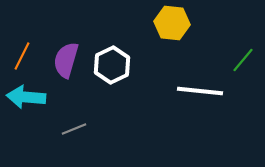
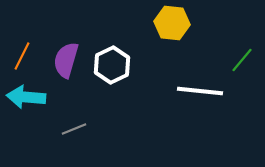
green line: moved 1 px left
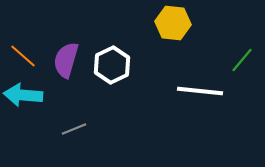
yellow hexagon: moved 1 px right
orange line: moved 1 px right; rotated 76 degrees counterclockwise
cyan arrow: moved 3 px left, 2 px up
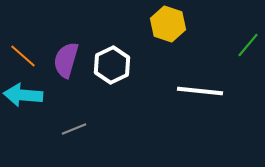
yellow hexagon: moved 5 px left, 1 px down; rotated 12 degrees clockwise
green line: moved 6 px right, 15 px up
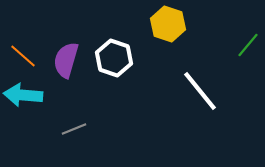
white hexagon: moved 2 px right, 7 px up; rotated 15 degrees counterclockwise
white line: rotated 45 degrees clockwise
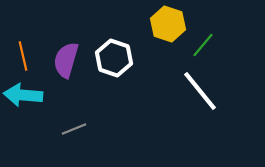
green line: moved 45 px left
orange line: rotated 36 degrees clockwise
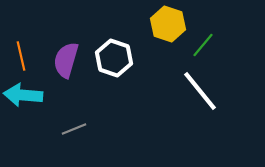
orange line: moved 2 px left
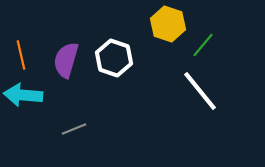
orange line: moved 1 px up
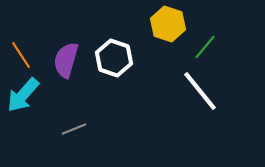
green line: moved 2 px right, 2 px down
orange line: rotated 20 degrees counterclockwise
cyan arrow: rotated 54 degrees counterclockwise
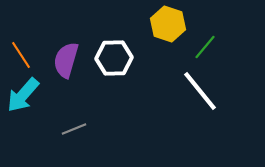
white hexagon: rotated 21 degrees counterclockwise
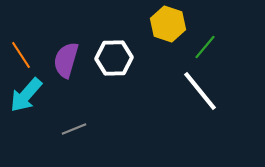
cyan arrow: moved 3 px right
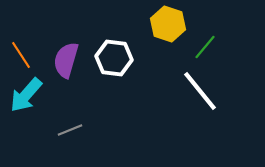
white hexagon: rotated 9 degrees clockwise
gray line: moved 4 px left, 1 px down
